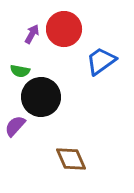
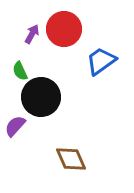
green semicircle: rotated 54 degrees clockwise
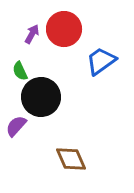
purple semicircle: moved 1 px right
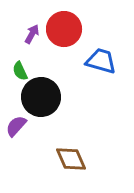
blue trapezoid: rotated 52 degrees clockwise
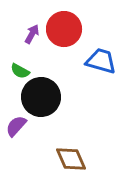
green semicircle: rotated 36 degrees counterclockwise
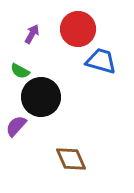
red circle: moved 14 px right
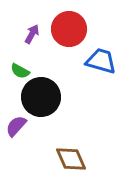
red circle: moved 9 px left
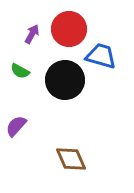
blue trapezoid: moved 5 px up
black circle: moved 24 px right, 17 px up
